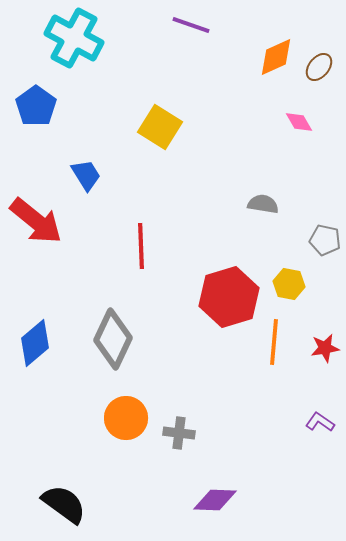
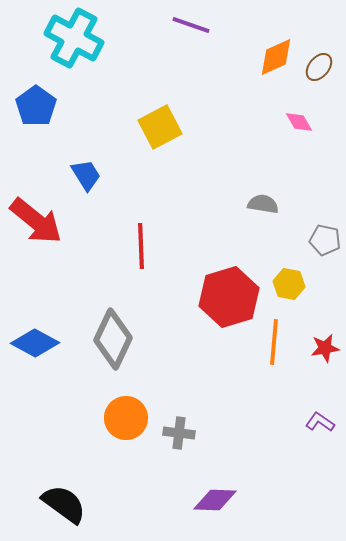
yellow square: rotated 30 degrees clockwise
blue diamond: rotated 69 degrees clockwise
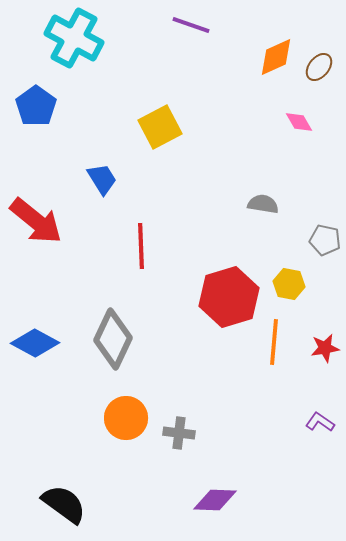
blue trapezoid: moved 16 px right, 4 px down
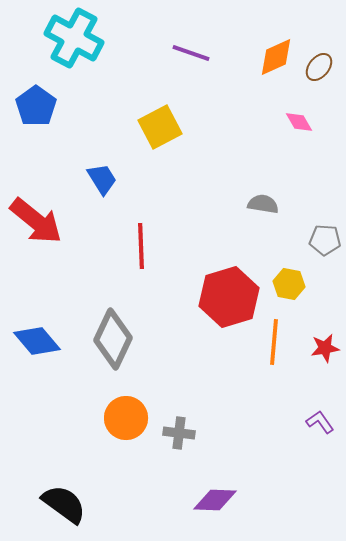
purple line: moved 28 px down
gray pentagon: rotated 8 degrees counterclockwise
blue diamond: moved 2 px right, 2 px up; rotated 21 degrees clockwise
purple L-shape: rotated 20 degrees clockwise
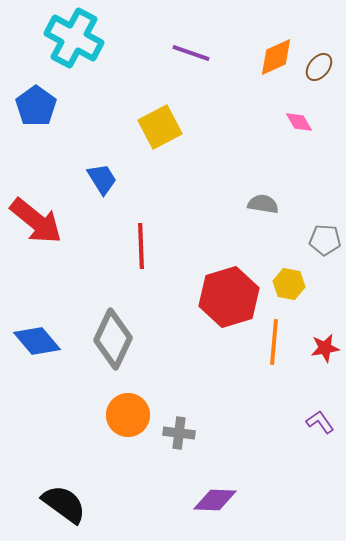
orange circle: moved 2 px right, 3 px up
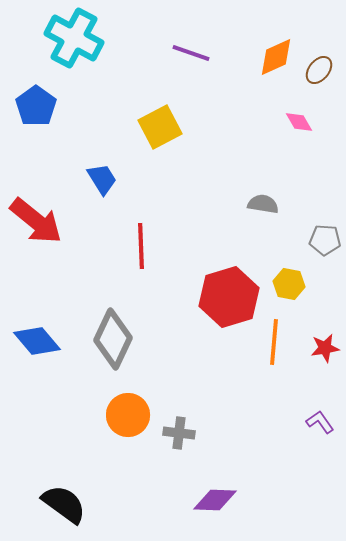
brown ellipse: moved 3 px down
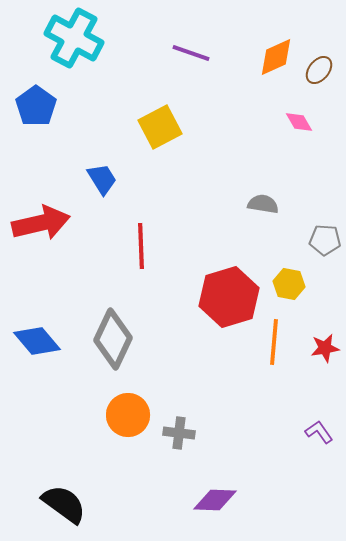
red arrow: moved 5 px right, 2 px down; rotated 52 degrees counterclockwise
purple L-shape: moved 1 px left, 10 px down
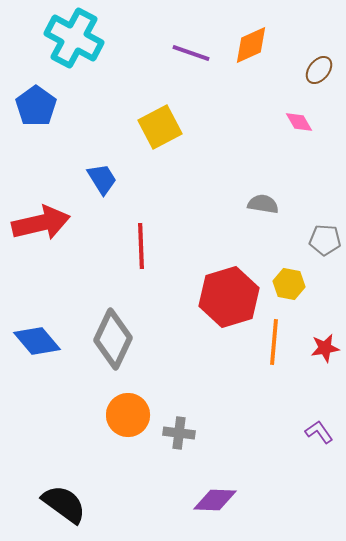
orange diamond: moved 25 px left, 12 px up
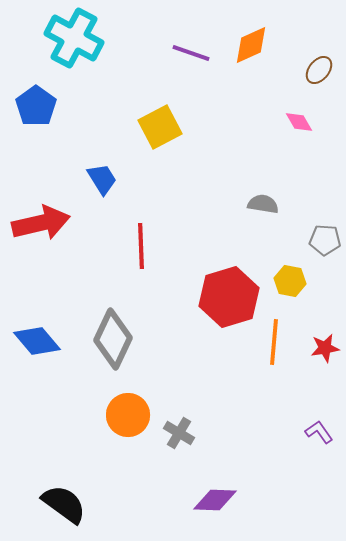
yellow hexagon: moved 1 px right, 3 px up
gray cross: rotated 24 degrees clockwise
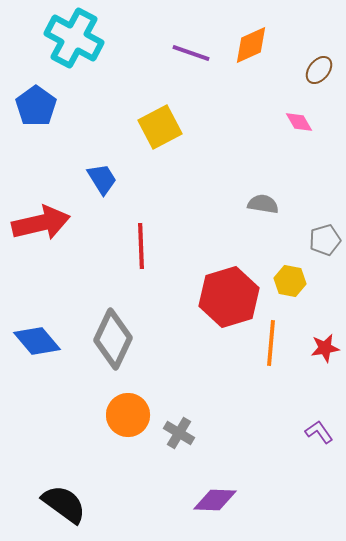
gray pentagon: rotated 20 degrees counterclockwise
orange line: moved 3 px left, 1 px down
